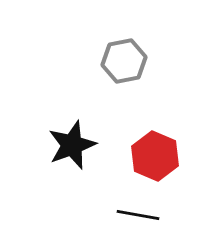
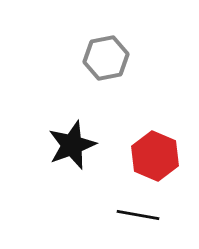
gray hexagon: moved 18 px left, 3 px up
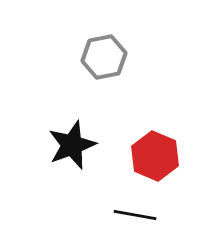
gray hexagon: moved 2 px left, 1 px up
black line: moved 3 px left
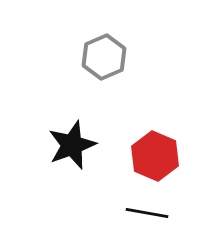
gray hexagon: rotated 12 degrees counterclockwise
black line: moved 12 px right, 2 px up
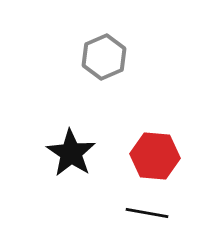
black star: moved 1 px left, 8 px down; rotated 18 degrees counterclockwise
red hexagon: rotated 18 degrees counterclockwise
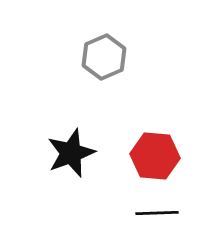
black star: rotated 18 degrees clockwise
black line: moved 10 px right; rotated 12 degrees counterclockwise
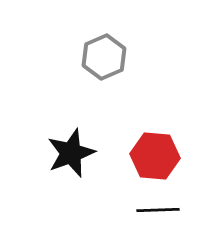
black line: moved 1 px right, 3 px up
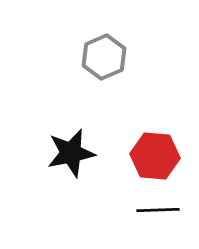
black star: rotated 9 degrees clockwise
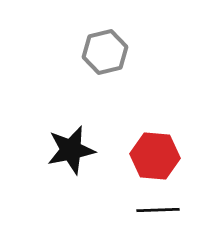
gray hexagon: moved 1 px right, 5 px up; rotated 9 degrees clockwise
black star: moved 3 px up
